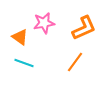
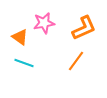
orange line: moved 1 px right, 1 px up
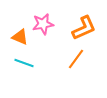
pink star: moved 1 px left, 1 px down
orange triangle: rotated 12 degrees counterclockwise
orange line: moved 2 px up
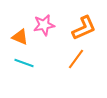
pink star: moved 1 px right, 1 px down
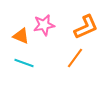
orange L-shape: moved 2 px right, 1 px up
orange triangle: moved 1 px right, 1 px up
orange line: moved 1 px left, 1 px up
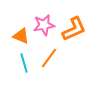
orange L-shape: moved 12 px left, 2 px down
orange line: moved 26 px left
cyan line: rotated 54 degrees clockwise
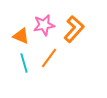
orange L-shape: rotated 24 degrees counterclockwise
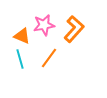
orange triangle: moved 1 px right
cyan line: moved 4 px left, 4 px up
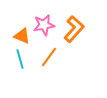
orange line: moved 1 px up
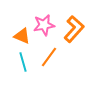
cyan line: moved 3 px right, 3 px down
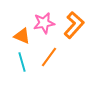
pink star: moved 2 px up
orange L-shape: moved 4 px up
cyan line: moved 1 px left
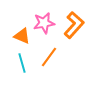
cyan line: moved 1 px down
